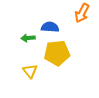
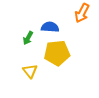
green arrow: rotated 56 degrees counterclockwise
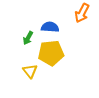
yellow pentagon: moved 6 px left
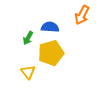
orange arrow: moved 2 px down
yellow pentagon: rotated 10 degrees counterclockwise
yellow triangle: moved 2 px left, 1 px down
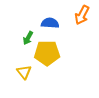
blue semicircle: moved 4 px up
yellow pentagon: moved 4 px left; rotated 15 degrees clockwise
yellow triangle: moved 4 px left
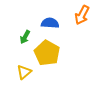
green arrow: moved 3 px left, 1 px up
yellow pentagon: rotated 30 degrees clockwise
yellow triangle: rotated 28 degrees clockwise
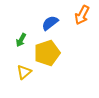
blue semicircle: rotated 42 degrees counterclockwise
green arrow: moved 4 px left, 3 px down
yellow pentagon: rotated 25 degrees clockwise
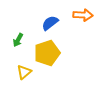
orange arrow: moved 1 px right; rotated 114 degrees counterclockwise
green arrow: moved 3 px left
